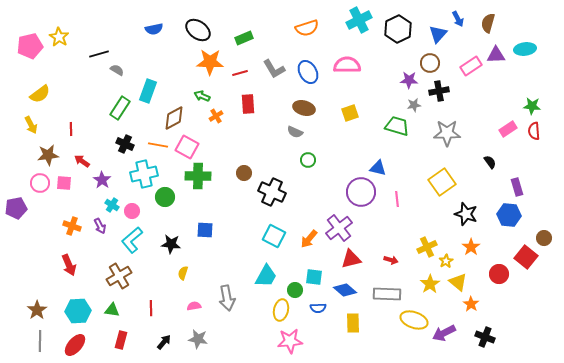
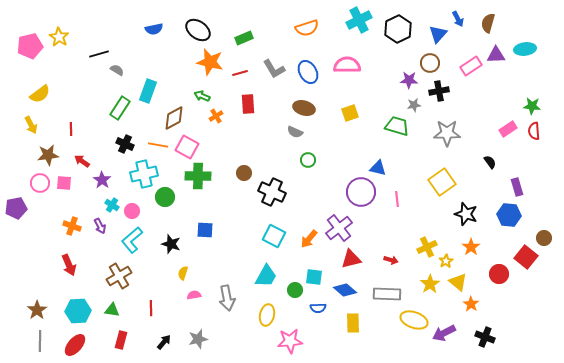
orange star at (210, 62): rotated 12 degrees clockwise
black star at (171, 244): rotated 12 degrees clockwise
pink semicircle at (194, 306): moved 11 px up
yellow ellipse at (281, 310): moved 14 px left, 5 px down
gray star at (198, 339): rotated 24 degrees counterclockwise
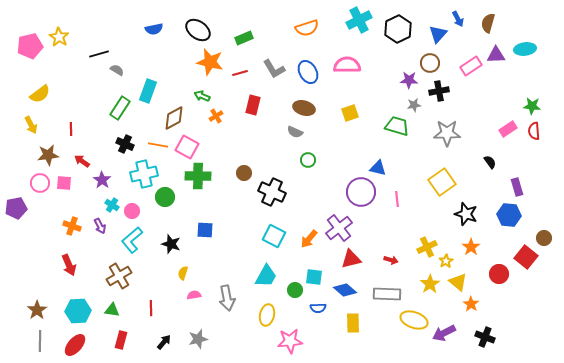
red rectangle at (248, 104): moved 5 px right, 1 px down; rotated 18 degrees clockwise
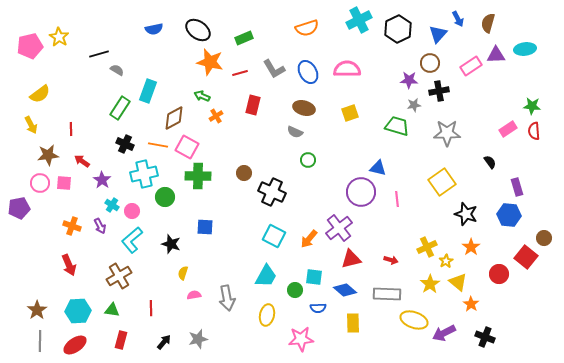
pink semicircle at (347, 65): moved 4 px down
purple pentagon at (16, 208): moved 3 px right
blue square at (205, 230): moved 3 px up
pink star at (290, 341): moved 11 px right, 2 px up
red ellipse at (75, 345): rotated 15 degrees clockwise
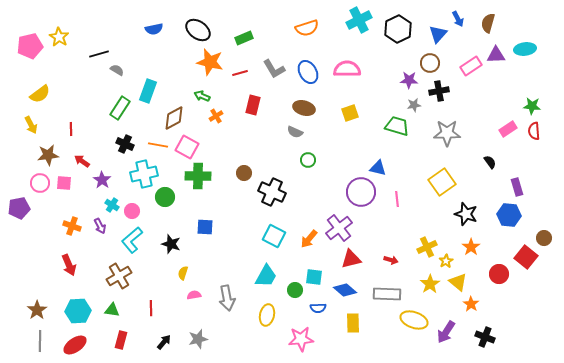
purple arrow at (444, 333): moved 2 px right, 1 px up; rotated 30 degrees counterclockwise
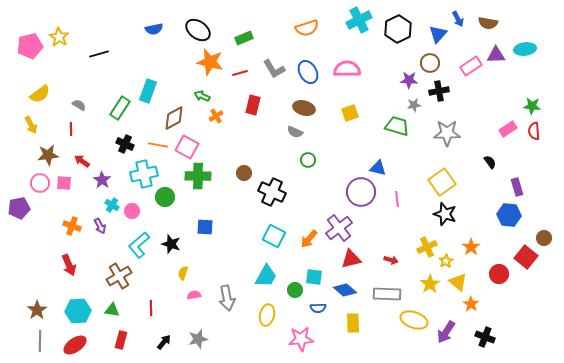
brown semicircle at (488, 23): rotated 96 degrees counterclockwise
gray semicircle at (117, 70): moved 38 px left, 35 px down
black star at (466, 214): moved 21 px left
cyan L-shape at (132, 240): moved 7 px right, 5 px down
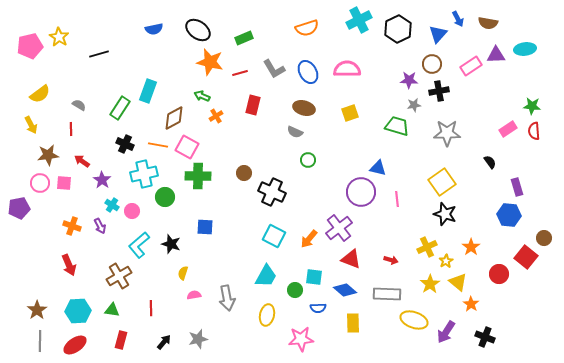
brown circle at (430, 63): moved 2 px right, 1 px down
red triangle at (351, 259): rotated 35 degrees clockwise
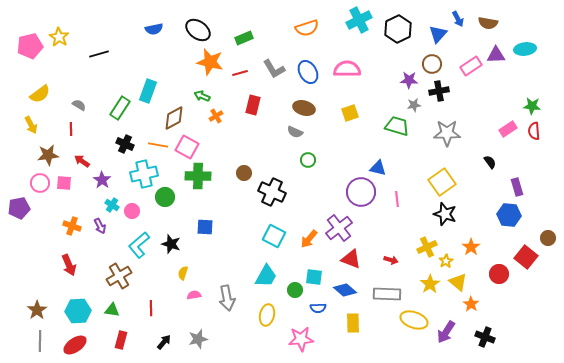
brown circle at (544, 238): moved 4 px right
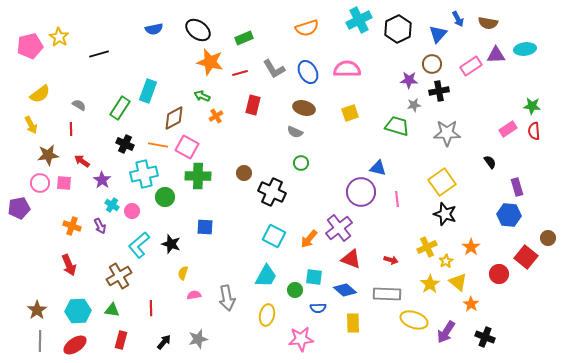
green circle at (308, 160): moved 7 px left, 3 px down
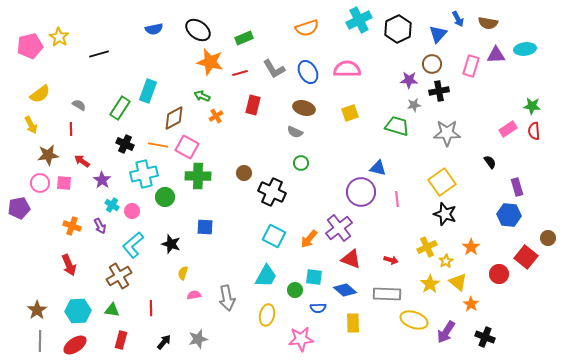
pink rectangle at (471, 66): rotated 40 degrees counterclockwise
cyan L-shape at (139, 245): moved 6 px left
